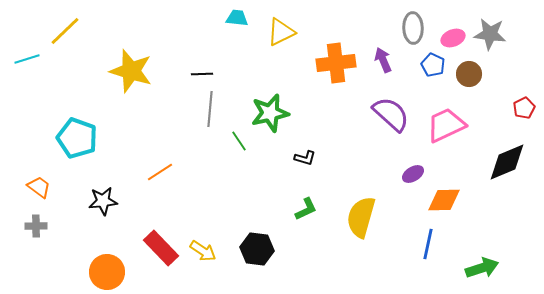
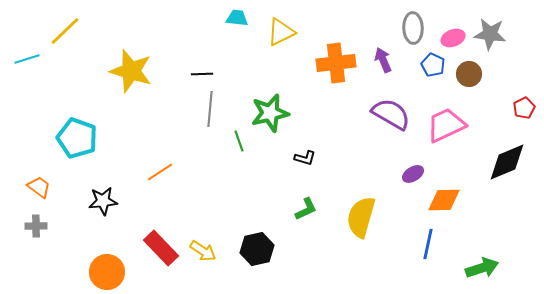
purple semicircle: rotated 12 degrees counterclockwise
green line: rotated 15 degrees clockwise
black hexagon: rotated 20 degrees counterclockwise
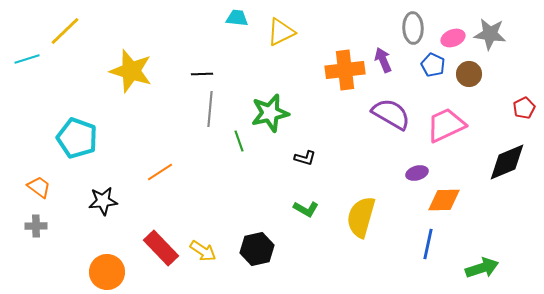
orange cross: moved 9 px right, 7 px down
purple ellipse: moved 4 px right, 1 px up; rotated 15 degrees clockwise
green L-shape: rotated 55 degrees clockwise
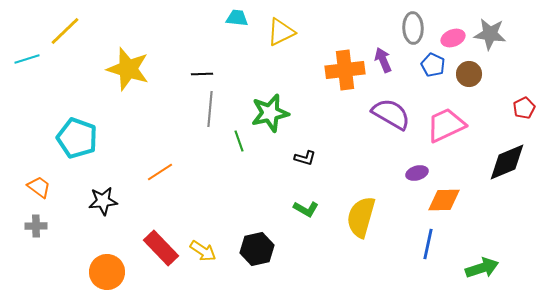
yellow star: moved 3 px left, 2 px up
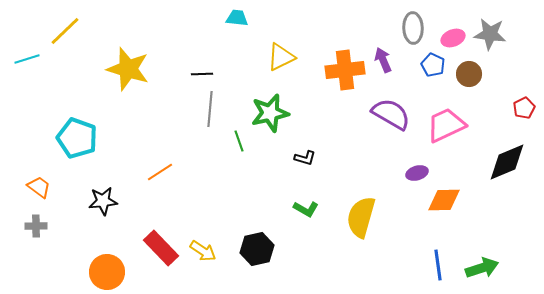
yellow triangle: moved 25 px down
blue line: moved 10 px right, 21 px down; rotated 20 degrees counterclockwise
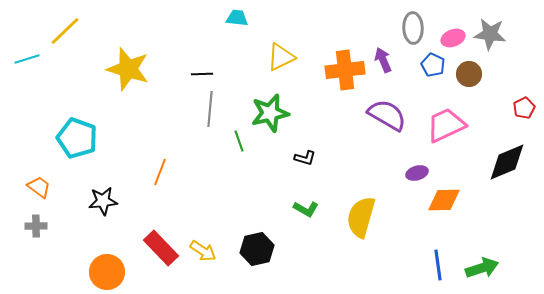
purple semicircle: moved 4 px left, 1 px down
orange line: rotated 36 degrees counterclockwise
